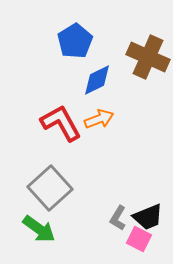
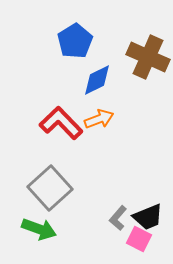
red L-shape: rotated 15 degrees counterclockwise
gray L-shape: rotated 10 degrees clockwise
green arrow: rotated 16 degrees counterclockwise
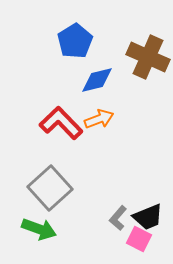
blue diamond: rotated 12 degrees clockwise
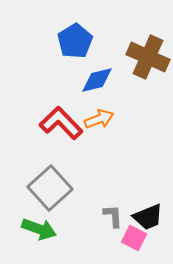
gray L-shape: moved 5 px left, 2 px up; rotated 135 degrees clockwise
pink square: moved 5 px left, 1 px up
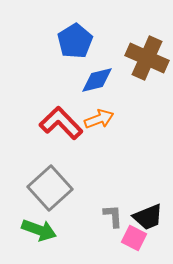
brown cross: moved 1 px left, 1 px down
green arrow: moved 1 px down
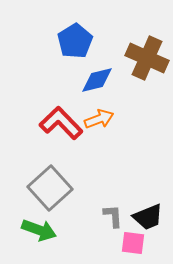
pink square: moved 1 px left, 5 px down; rotated 20 degrees counterclockwise
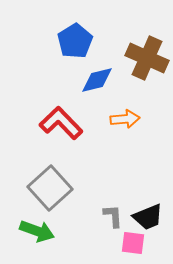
orange arrow: moved 26 px right; rotated 16 degrees clockwise
green arrow: moved 2 px left, 1 px down
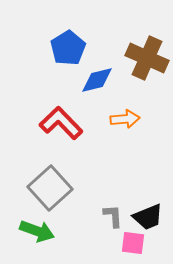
blue pentagon: moved 7 px left, 7 px down
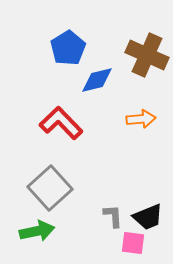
brown cross: moved 3 px up
orange arrow: moved 16 px right
green arrow: rotated 32 degrees counterclockwise
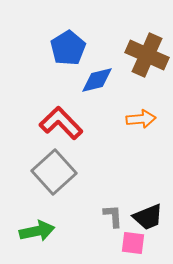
gray square: moved 4 px right, 16 px up
